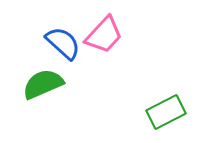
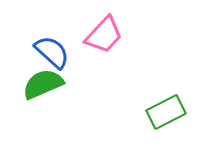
blue semicircle: moved 11 px left, 9 px down
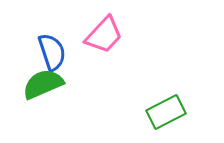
blue semicircle: rotated 30 degrees clockwise
